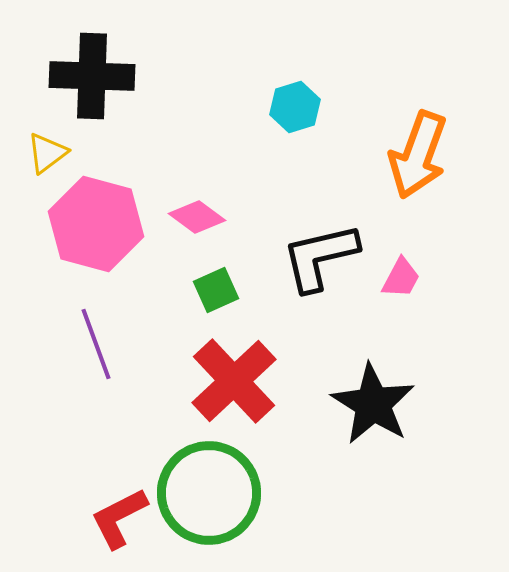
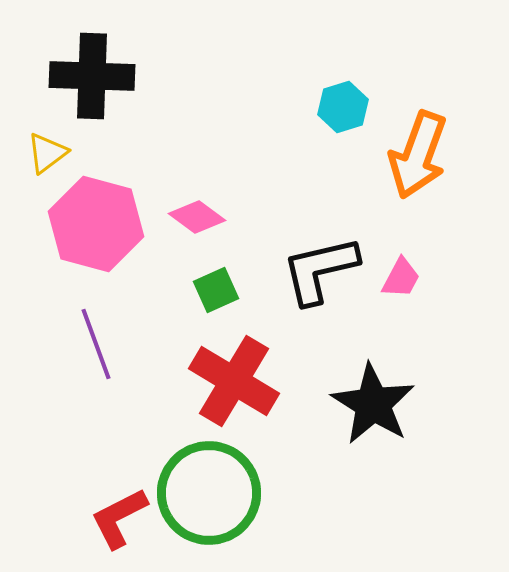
cyan hexagon: moved 48 px right
black L-shape: moved 13 px down
red cross: rotated 16 degrees counterclockwise
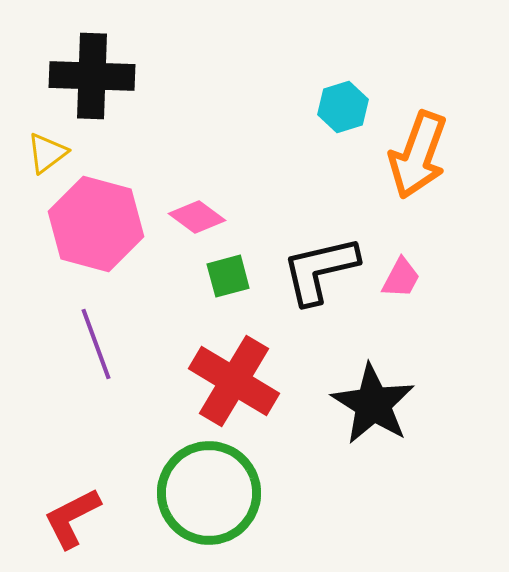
green square: moved 12 px right, 14 px up; rotated 9 degrees clockwise
red L-shape: moved 47 px left
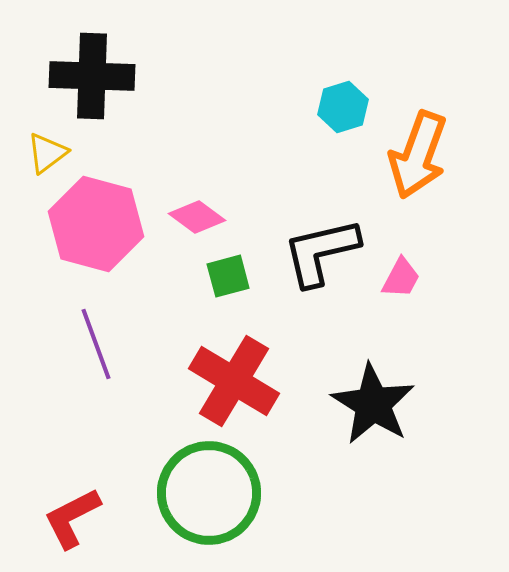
black L-shape: moved 1 px right, 18 px up
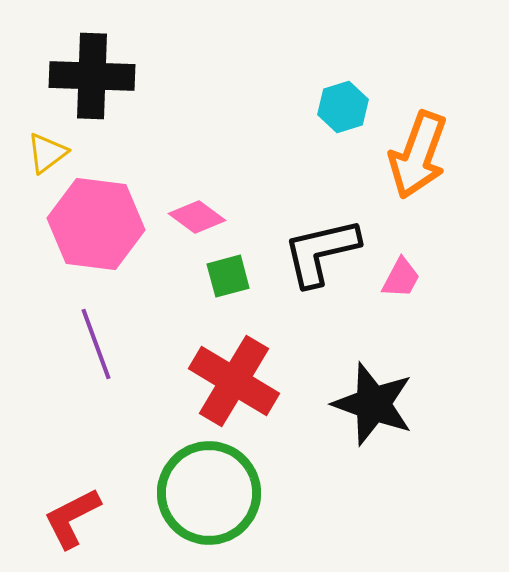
pink hexagon: rotated 8 degrees counterclockwise
black star: rotated 12 degrees counterclockwise
